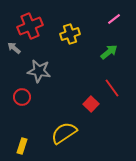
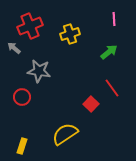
pink line: rotated 56 degrees counterclockwise
yellow semicircle: moved 1 px right, 1 px down
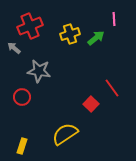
green arrow: moved 13 px left, 14 px up
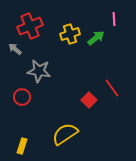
gray arrow: moved 1 px right, 1 px down
red square: moved 2 px left, 4 px up
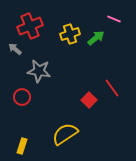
pink line: rotated 64 degrees counterclockwise
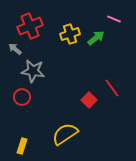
gray star: moved 6 px left
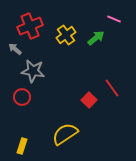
yellow cross: moved 4 px left, 1 px down; rotated 18 degrees counterclockwise
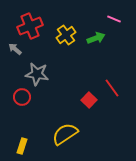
green arrow: rotated 18 degrees clockwise
gray star: moved 4 px right, 3 px down
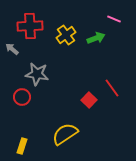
red cross: rotated 20 degrees clockwise
gray arrow: moved 3 px left
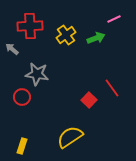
pink line: rotated 48 degrees counterclockwise
yellow semicircle: moved 5 px right, 3 px down
